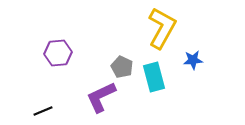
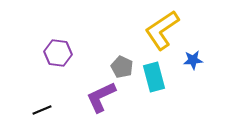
yellow L-shape: moved 2 px down; rotated 153 degrees counterclockwise
purple hexagon: rotated 12 degrees clockwise
black line: moved 1 px left, 1 px up
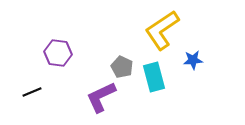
black line: moved 10 px left, 18 px up
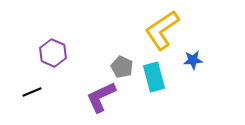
purple hexagon: moved 5 px left; rotated 16 degrees clockwise
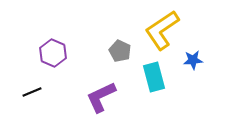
gray pentagon: moved 2 px left, 16 px up
